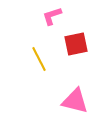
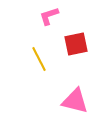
pink L-shape: moved 3 px left
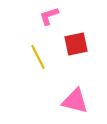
yellow line: moved 1 px left, 2 px up
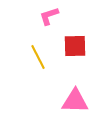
red square: moved 1 px left, 2 px down; rotated 10 degrees clockwise
pink triangle: rotated 12 degrees counterclockwise
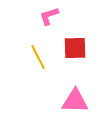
red square: moved 2 px down
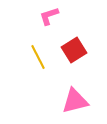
red square: moved 1 px left, 2 px down; rotated 30 degrees counterclockwise
pink triangle: rotated 16 degrees counterclockwise
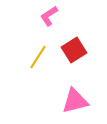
pink L-shape: rotated 15 degrees counterclockwise
yellow line: rotated 60 degrees clockwise
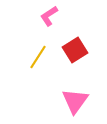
red square: moved 1 px right
pink triangle: rotated 40 degrees counterclockwise
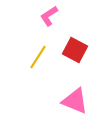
red square: rotated 30 degrees counterclockwise
pink triangle: rotated 44 degrees counterclockwise
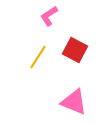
pink triangle: moved 1 px left, 1 px down
